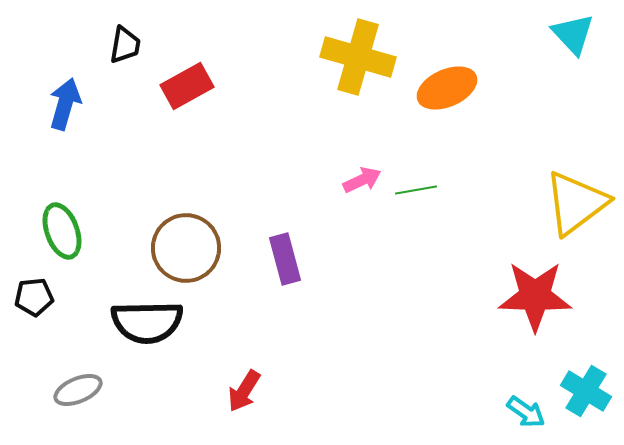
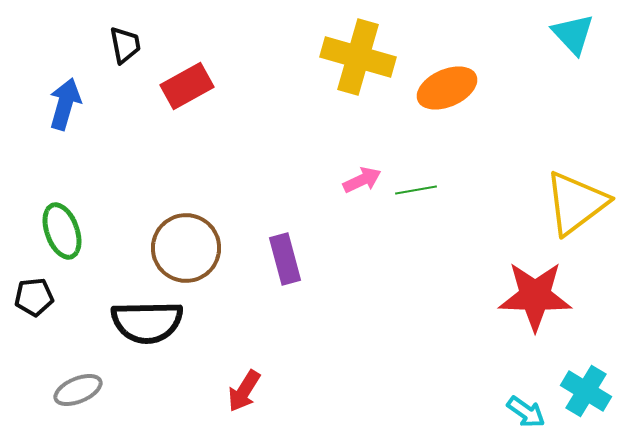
black trapezoid: rotated 21 degrees counterclockwise
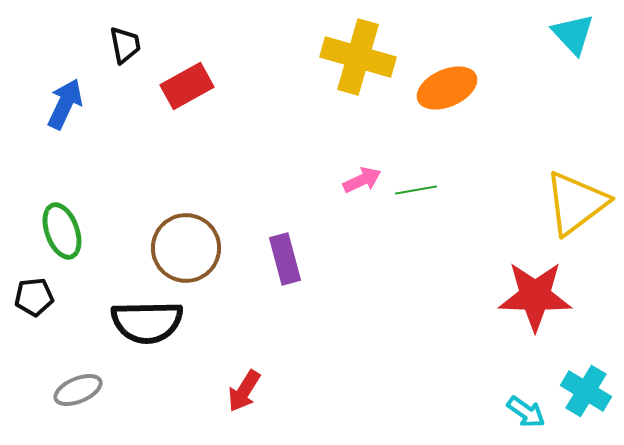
blue arrow: rotated 9 degrees clockwise
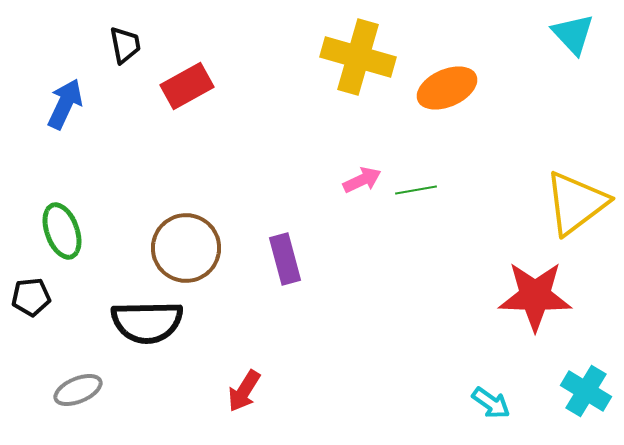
black pentagon: moved 3 px left
cyan arrow: moved 35 px left, 9 px up
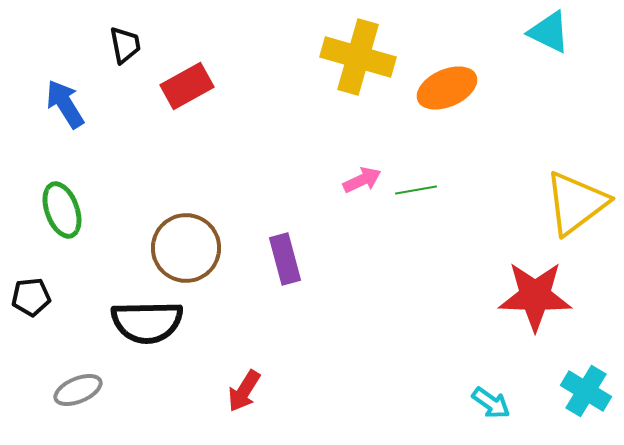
cyan triangle: moved 24 px left, 2 px up; rotated 21 degrees counterclockwise
blue arrow: rotated 57 degrees counterclockwise
green ellipse: moved 21 px up
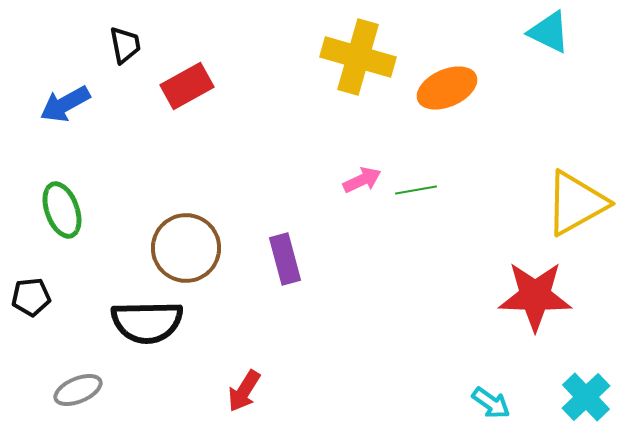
blue arrow: rotated 87 degrees counterclockwise
yellow triangle: rotated 8 degrees clockwise
cyan cross: moved 6 px down; rotated 15 degrees clockwise
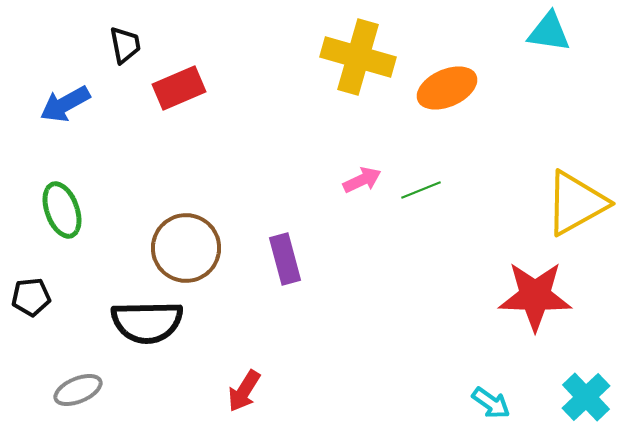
cyan triangle: rotated 18 degrees counterclockwise
red rectangle: moved 8 px left, 2 px down; rotated 6 degrees clockwise
green line: moved 5 px right; rotated 12 degrees counterclockwise
